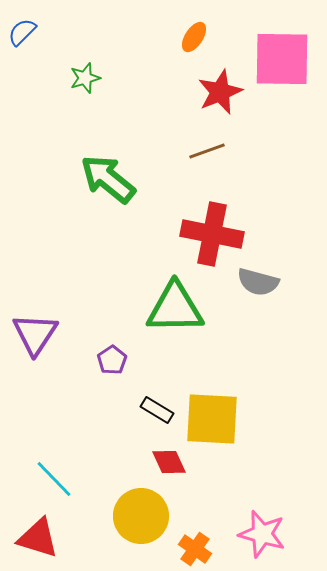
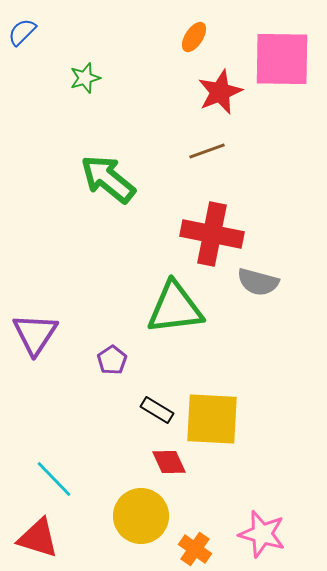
green triangle: rotated 6 degrees counterclockwise
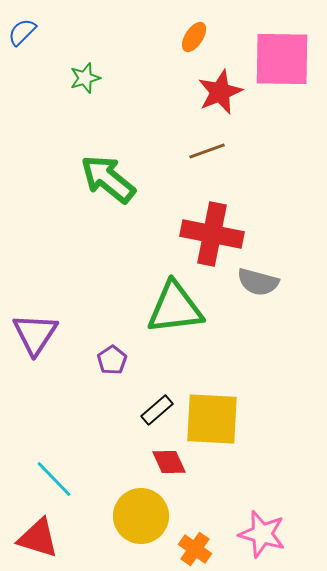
black rectangle: rotated 72 degrees counterclockwise
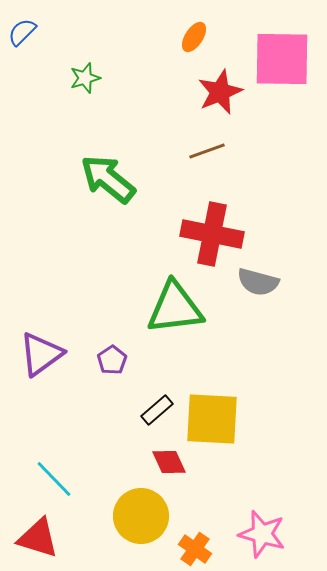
purple triangle: moved 6 px right, 20 px down; rotated 21 degrees clockwise
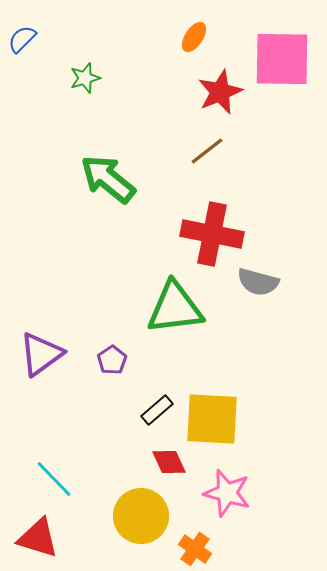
blue semicircle: moved 7 px down
brown line: rotated 18 degrees counterclockwise
pink star: moved 35 px left, 41 px up
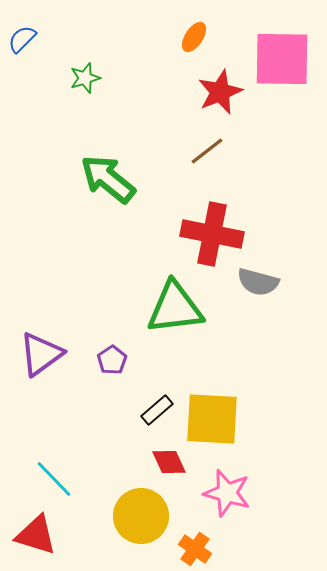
red triangle: moved 2 px left, 3 px up
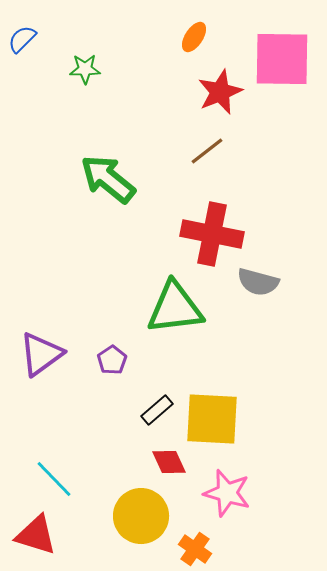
green star: moved 9 px up; rotated 16 degrees clockwise
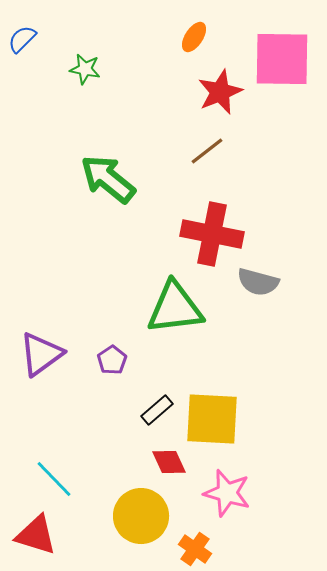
green star: rotated 12 degrees clockwise
